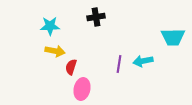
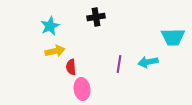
cyan star: rotated 24 degrees counterclockwise
yellow arrow: rotated 24 degrees counterclockwise
cyan arrow: moved 5 px right, 1 px down
red semicircle: rotated 21 degrees counterclockwise
pink ellipse: rotated 20 degrees counterclockwise
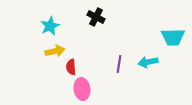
black cross: rotated 36 degrees clockwise
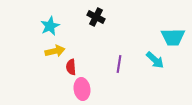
cyan arrow: moved 7 px right, 2 px up; rotated 126 degrees counterclockwise
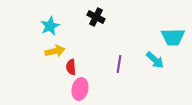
pink ellipse: moved 2 px left; rotated 20 degrees clockwise
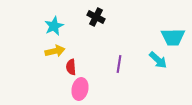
cyan star: moved 4 px right
cyan arrow: moved 3 px right
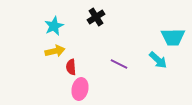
black cross: rotated 30 degrees clockwise
purple line: rotated 72 degrees counterclockwise
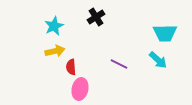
cyan trapezoid: moved 8 px left, 4 px up
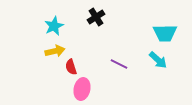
red semicircle: rotated 14 degrees counterclockwise
pink ellipse: moved 2 px right
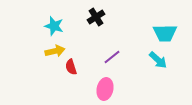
cyan star: rotated 30 degrees counterclockwise
purple line: moved 7 px left, 7 px up; rotated 66 degrees counterclockwise
pink ellipse: moved 23 px right
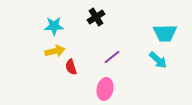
cyan star: rotated 18 degrees counterclockwise
